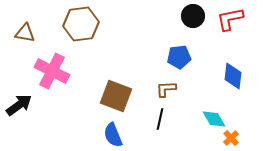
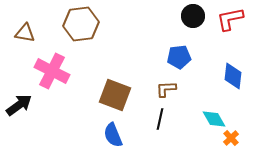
brown square: moved 1 px left, 1 px up
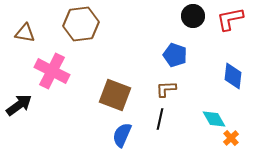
blue pentagon: moved 4 px left, 2 px up; rotated 25 degrees clockwise
blue semicircle: moved 9 px right; rotated 45 degrees clockwise
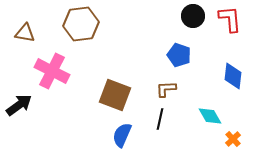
red L-shape: rotated 96 degrees clockwise
blue pentagon: moved 4 px right
cyan diamond: moved 4 px left, 3 px up
orange cross: moved 2 px right, 1 px down
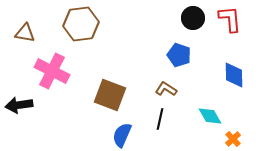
black circle: moved 2 px down
blue diamond: moved 1 px right, 1 px up; rotated 8 degrees counterclockwise
brown L-shape: rotated 35 degrees clockwise
brown square: moved 5 px left
black arrow: rotated 152 degrees counterclockwise
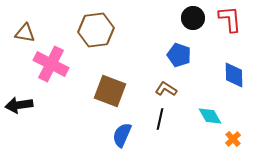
brown hexagon: moved 15 px right, 6 px down
pink cross: moved 1 px left, 7 px up
brown square: moved 4 px up
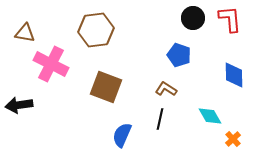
brown square: moved 4 px left, 4 px up
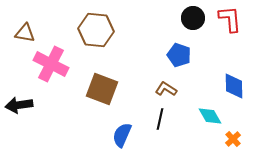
brown hexagon: rotated 12 degrees clockwise
blue diamond: moved 11 px down
brown square: moved 4 px left, 2 px down
